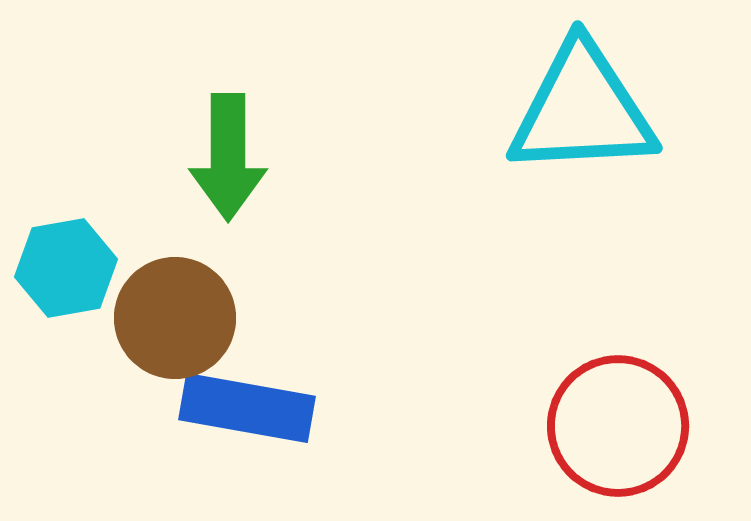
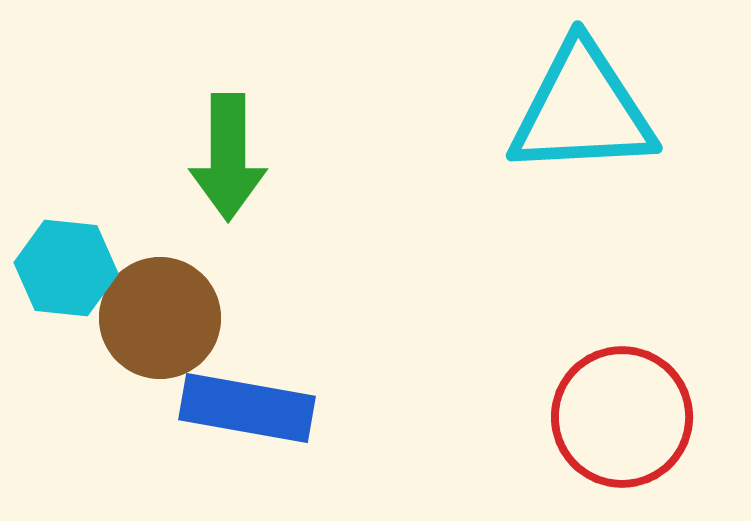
cyan hexagon: rotated 16 degrees clockwise
brown circle: moved 15 px left
red circle: moved 4 px right, 9 px up
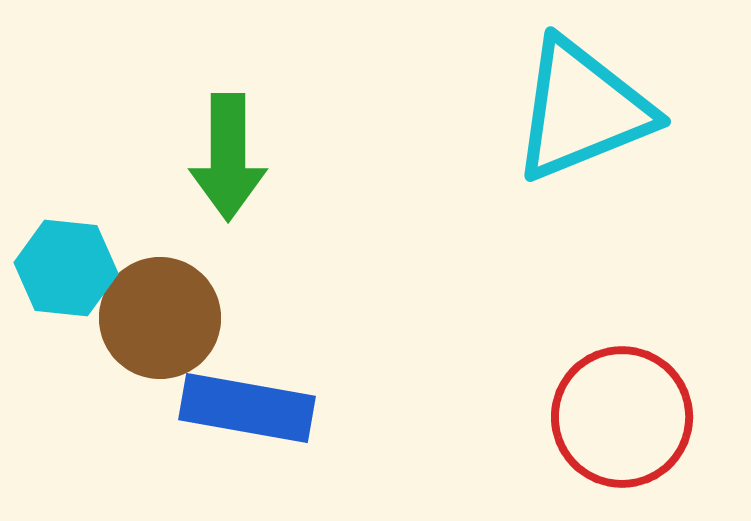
cyan triangle: rotated 19 degrees counterclockwise
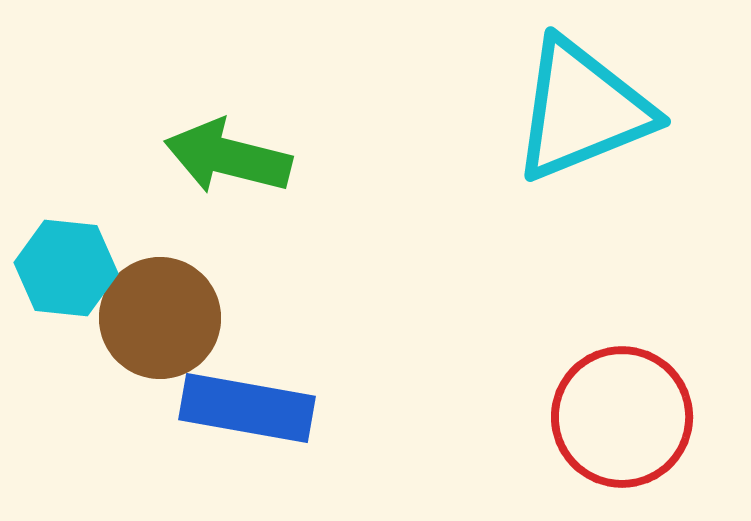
green arrow: rotated 104 degrees clockwise
